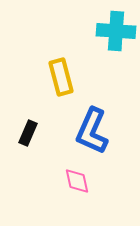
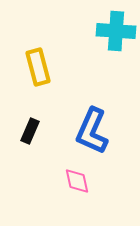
yellow rectangle: moved 23 px left, 10 px up
black rectangle: moved 2 px right, 2 px up
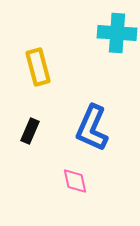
cyan cross: moved 1 px right, 2 px down
blue L-shape: moved 3 px up
pink diamond: moved 2 px left
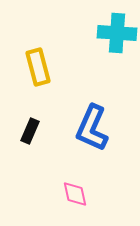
pink diamond: moved 13 px down
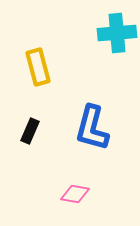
cyan cross: rotated 9 degrees counterclockwise
blue L-shape: rotated 9 degrees counterclockwise
pink diamond: rotated 68 degrees counterclockwise
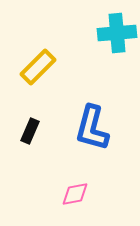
yellow rectangle: rotated 60 degrees clockwise
pink diamond: rotated 20 degrees counterclockwise
